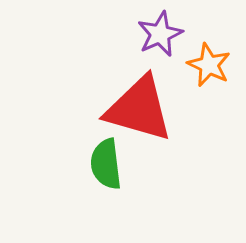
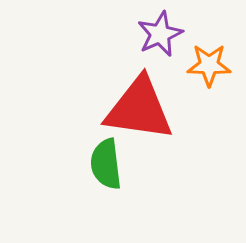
orange star: rotated 24 degrees counterclockwise
red triangle: rotated 8 degrees counterclockwise
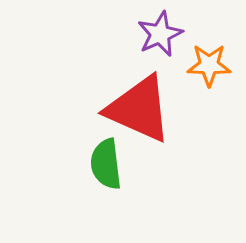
red triangle: rotated 16 degrees clockwise
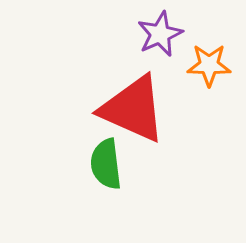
red triangle: moved 6 px left
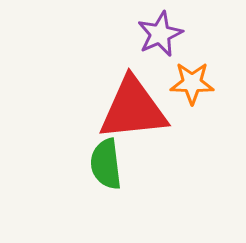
orange star: moved 17 px left, 18 px down
red triangle: rotated 30 degrees counterclockwise
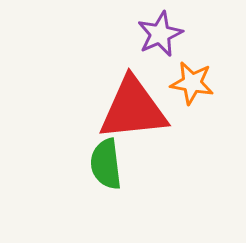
orange star: rotated 9 degrees clockwise
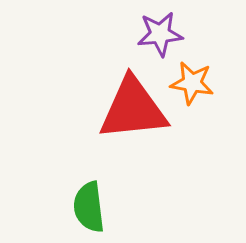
purple star: rotated 18 degrees clockwise
green semicircle: moved 17 px left, 43 px down
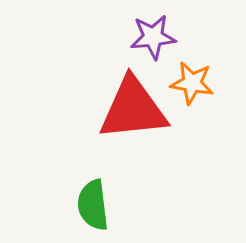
purple star: moved 7 px left, 3 px down
green semicircle: moved 4 px right, 2 px up
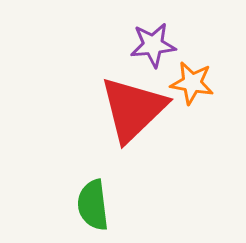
purple star: moved 8 px down
red triangle: rotated 38 degrees counterclockwise
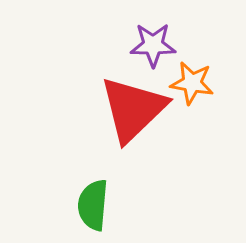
purple star: rotated 6 degrees clockwise
green semicircle: rotated 12 degrees clockwise
